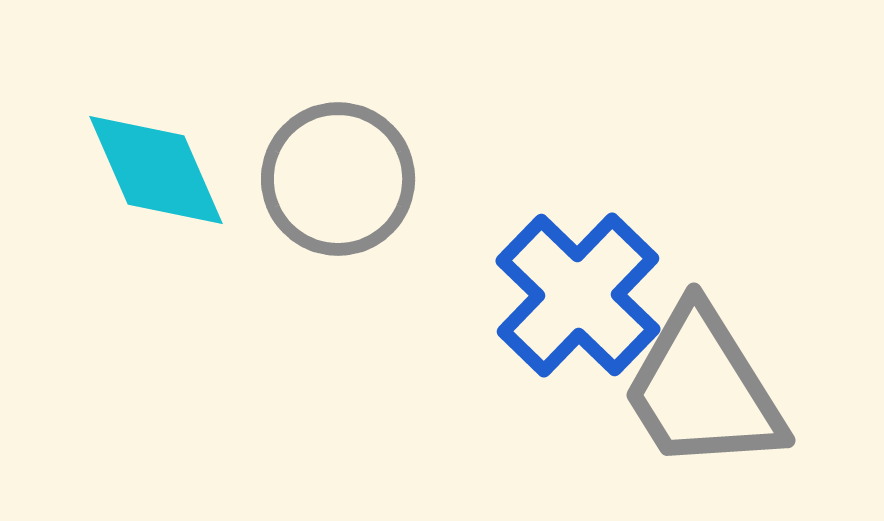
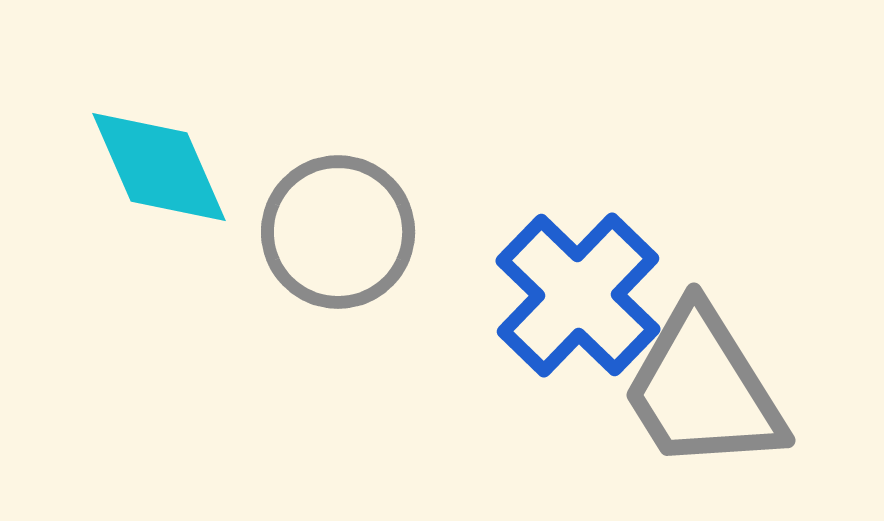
cyan diamond: moved 3 px right, 3 px up
gray circle: moved 53 px down
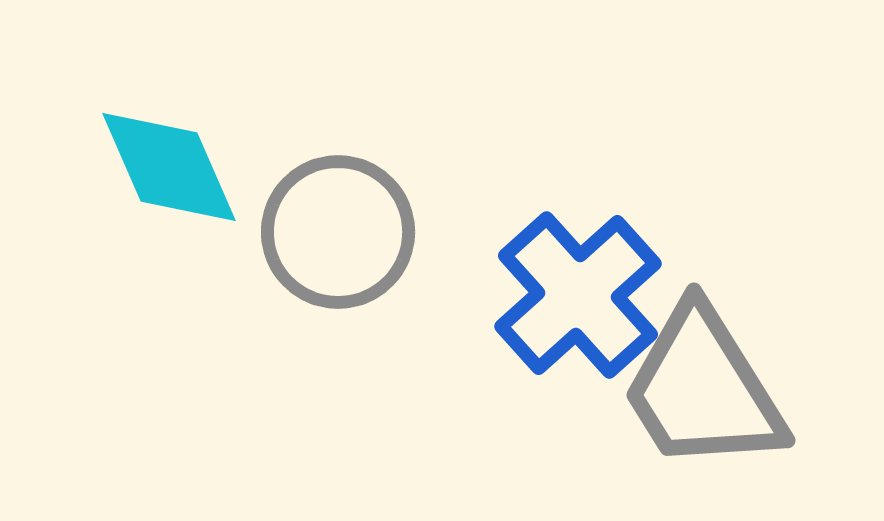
cyan diamond: moved 10 px right
blue cross: rotated 4 degrees clockwise
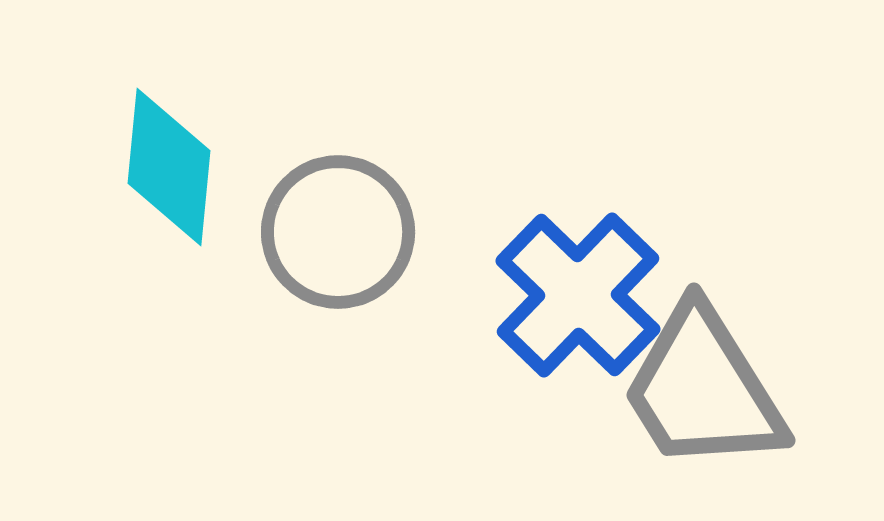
cyan diamond: rotated 29 degrees clockwise
blue cross: rotated 4 degrees counterclockwise
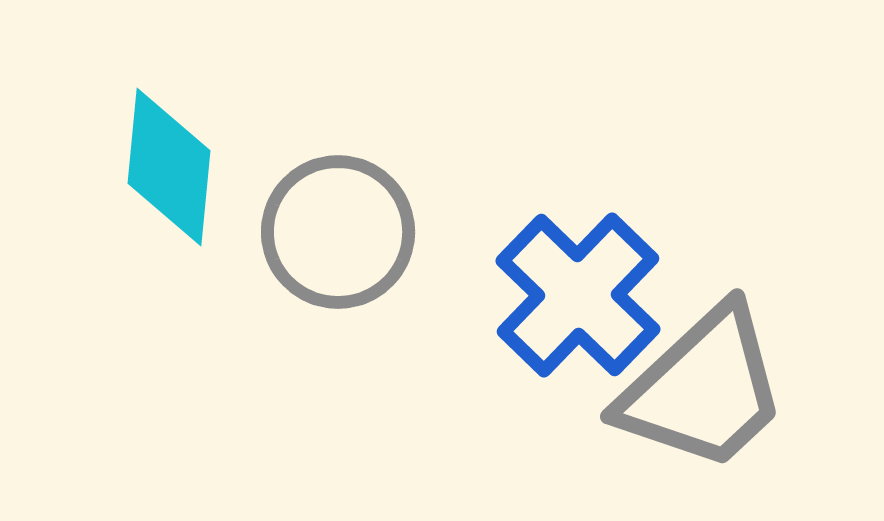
gray trapezoid: rotated 101 degrees counterclockwise
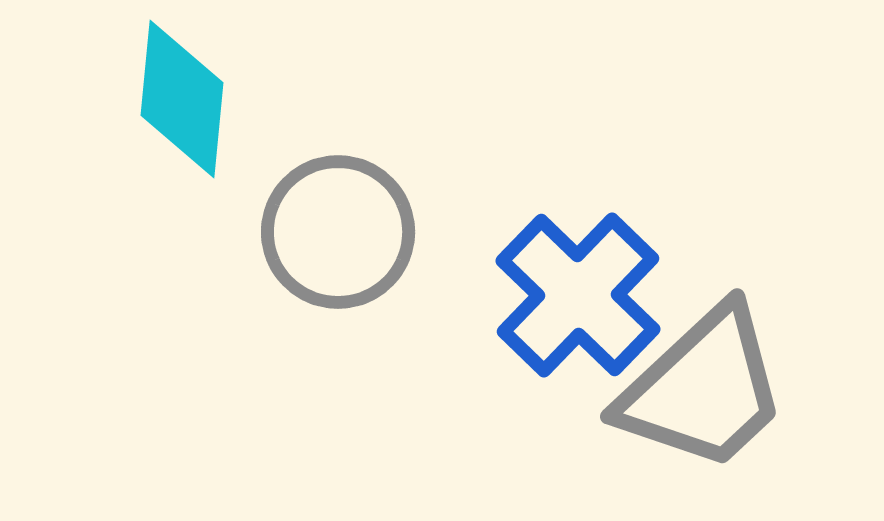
cyan diamond: moved 13 px right, 68 px up
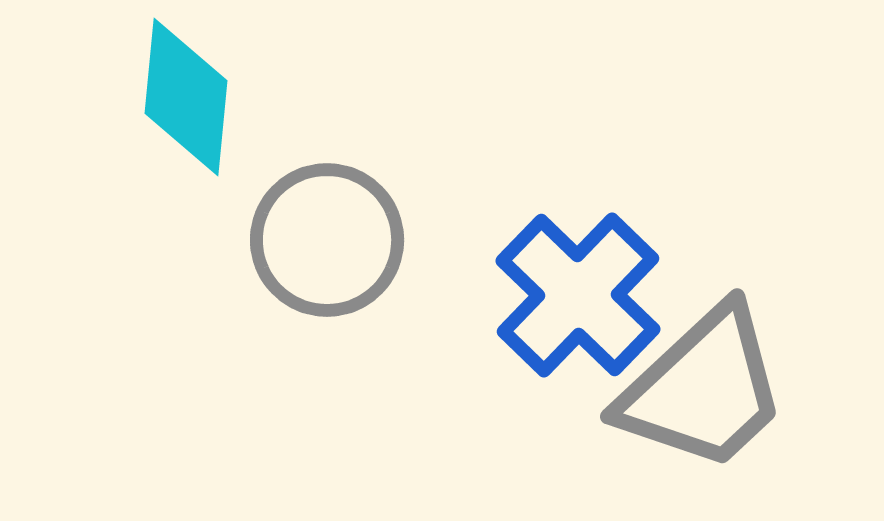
cyan diamond: moved 4 px right, 2 px up
gray circle: moved 11 px left, 8 px down
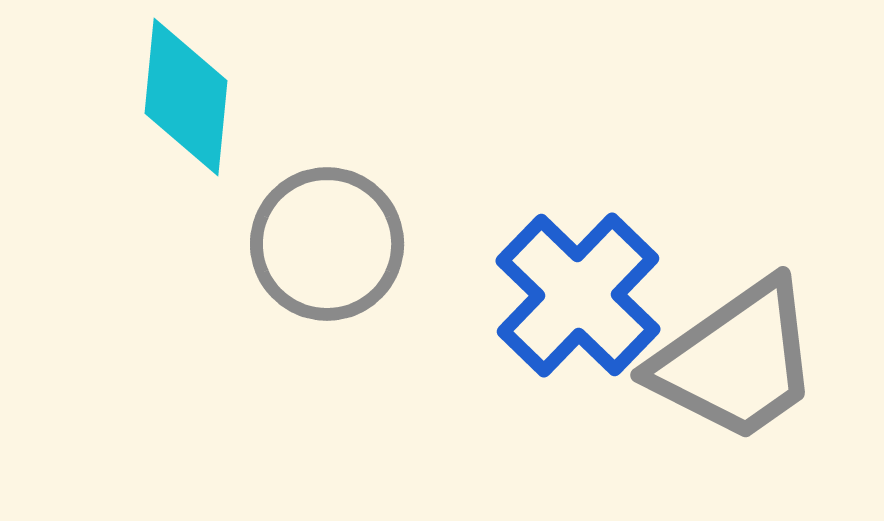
gray circle: moved 4 px down
gray trapezoid: moved 33 px right, 28 px up; rotated 8 degrees clockwise
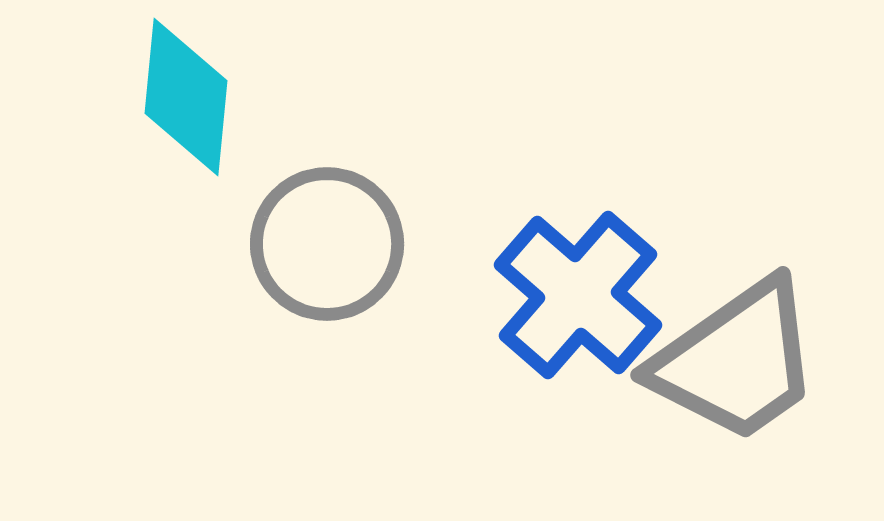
blue cross: rotated 3 degrees counterclockwise
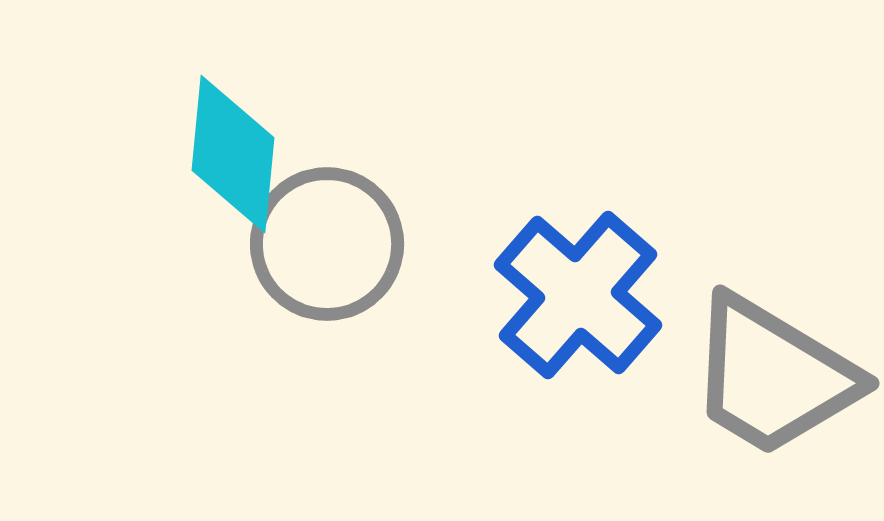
cyan diamond: moved 47 px right, 57 px down
gray trapezoid: moved 37 px right, 15 px down; rotated 66 degrees clockwise
